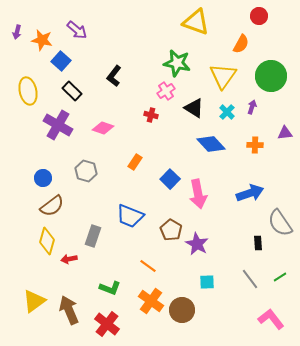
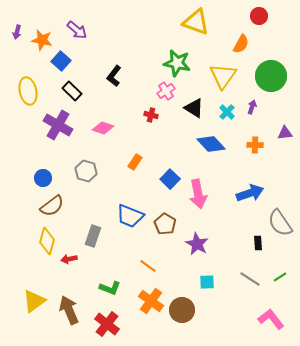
brown pentagon at (171, 230): moved 6 px left, 6 px up
gray line at (250, 279): rotated 20 degrees counterclockwise
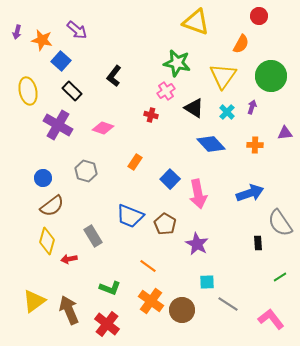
gray rectangle at (93, 236): rotated 50 degrees counterclockwise
gray line at (250, 279): moved 22 px left, 25 px down
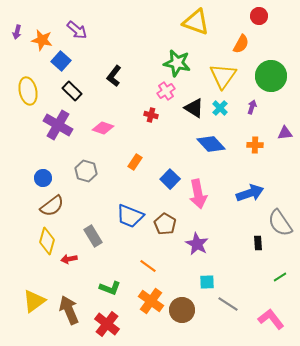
cyan cross at (227, 112): moved 7 px left, 4 px up
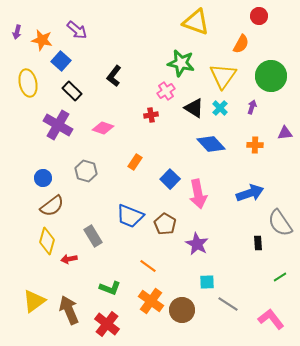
green star at (177, 63): moved 4 px right
yellow ellipse at (28, 91): moved 8 px up
red cross at (151, 115): rotated 24 degrees counterclockwise
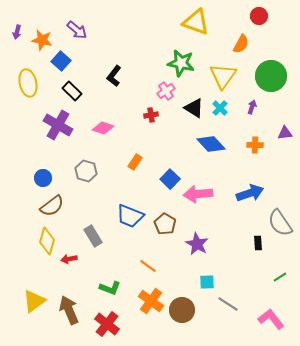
pink arrow at (198, 194): rotated 96 degrees clockwise
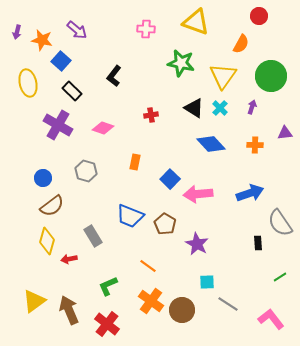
pink cross at (166, 91): moved 20 px left, 62 px up; rotated 36 degrees clockwise
orange rectangle at (135, 162): rotated 21 degrees counterclockwise
green L-shape at (110, 288): moved 2 px left, 2 px up; rotated 135 degrees clockwise
